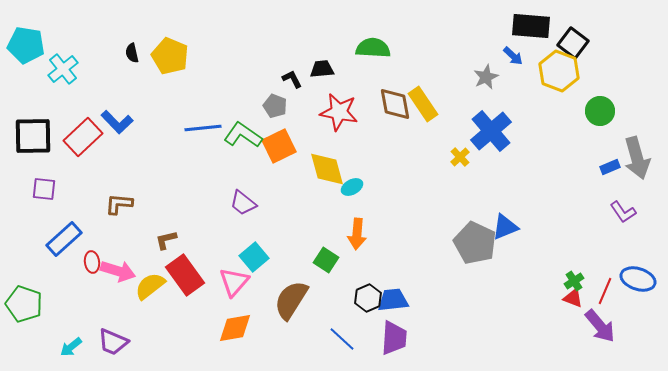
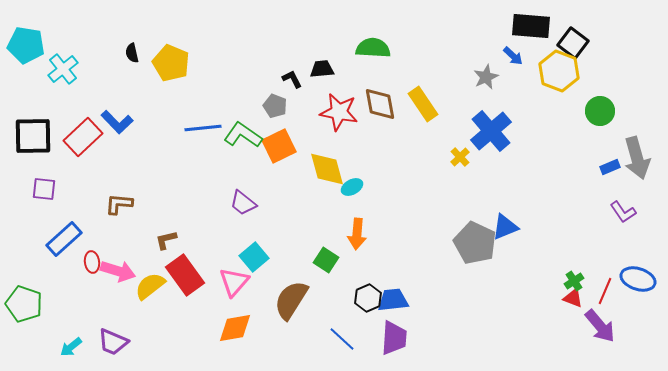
yellow pentagon at (170, 56): moved 1 px right, 7 px down
brown diamond at (395, 104): moved 15 px left
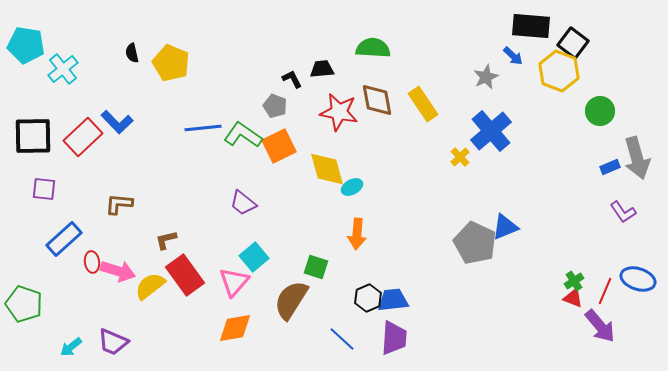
brown diamond at (380, 104): moved 3 px left, 4 px up
green square at (326, 260): moved 10 px left, 7 px down; rotated 15 degrees counterclockwise
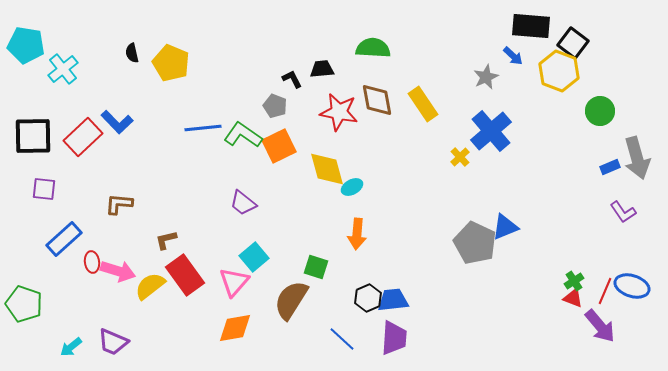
blue ellipse at (638, 279): moved 6 px left, 7 px down
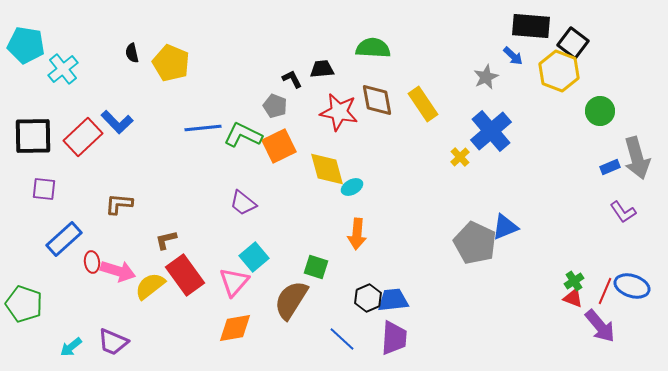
green L-shape at (243, 135): rotated 9 degrees counterclockwise
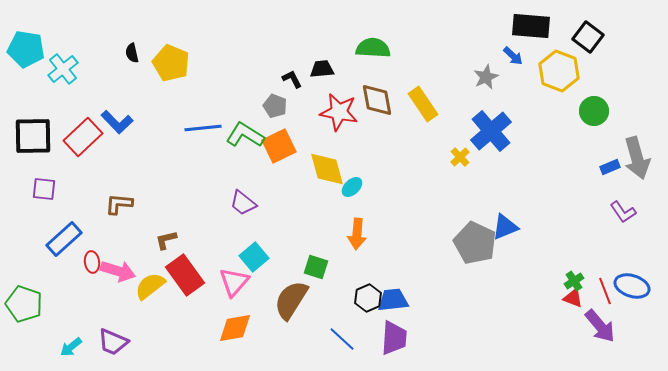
black square at (573, 43): moved 15 px right, 6 px up
cyan pentagon at (26, 45): moved 4 px down
green circle at (600, 111): moved 6 px left
green L-shape at (243, 135): moved 2 px right; rotated 6 degrees clockwise
cyan ellipse at (352, 187): rotated 15 degrees counterclockwise
red line at (605, 291): rotated 44 degrees counterclockwise
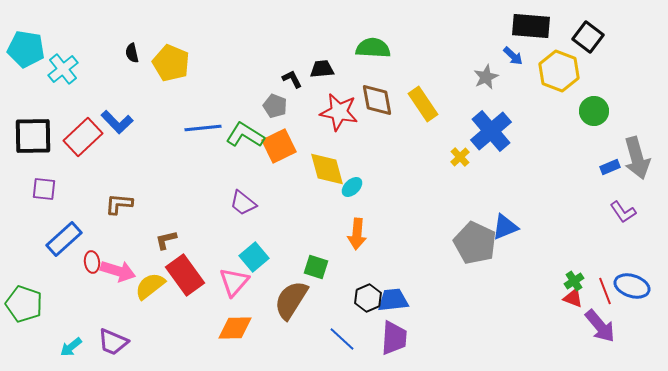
orange diamond at (235, 328): rotated 9 degrees clockwise
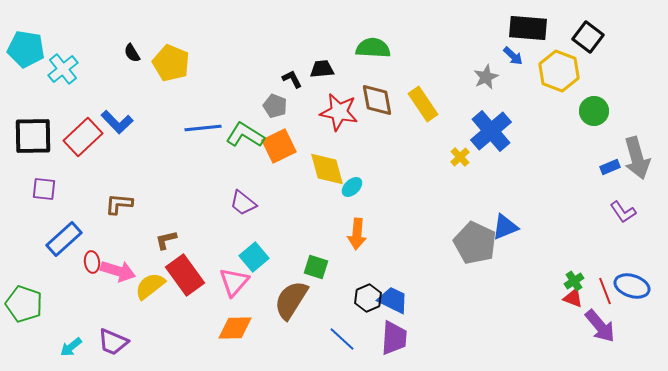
black rectangle at (531, 26): moved 3 px left, 2 px down
black semicircle at (132, 53): rotated 18 degrees counterclockwise
blue trapezoid at (393, 300): rotated 32 degrees clockwise
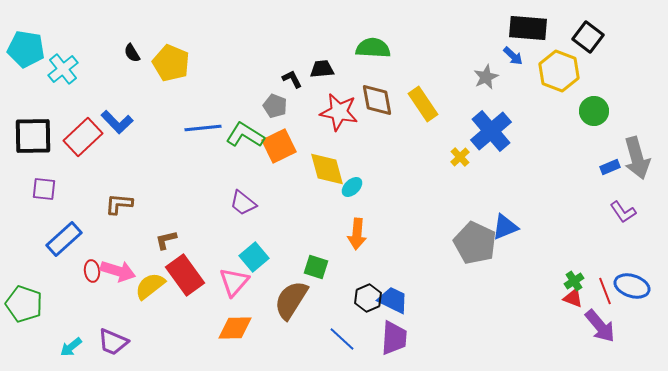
red ellipse at (92, 262): moved 9 px down
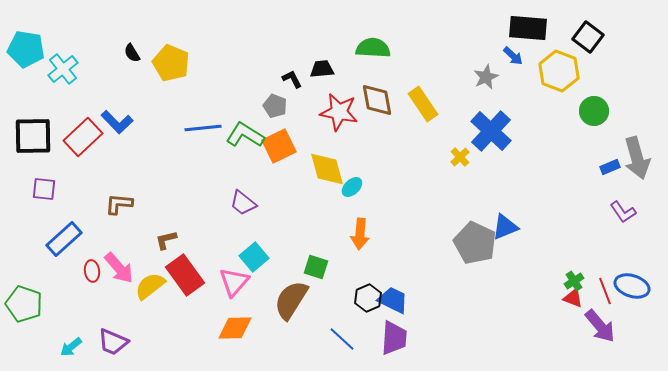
blue cross at (491, 131): rotated 6 degrees counterclockwise
orange arrow at (357, 234): moved 3 px right
pink arrow at (118, 271): moved 1 px right, 3 px up; rotated 32 degrees clockwise
